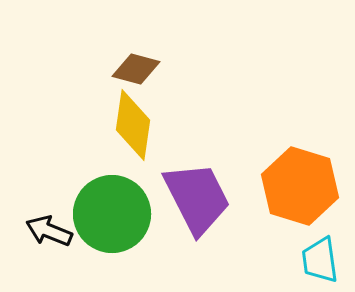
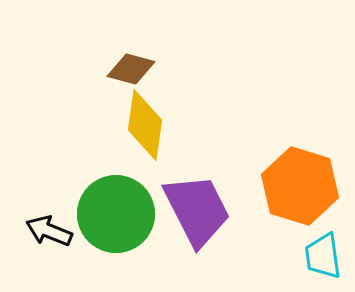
brown diamond: moved 5 px left
yellow diamond: moved 12 px right
purple trapezoid: moved 12 px down
green circle: moved 4 px right
cyan trapezoid: moved 3 px right, 4 px up
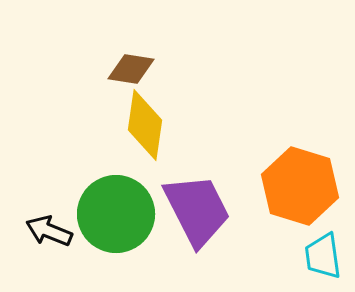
brown diamond: rotated 6 degrees counterclockwise
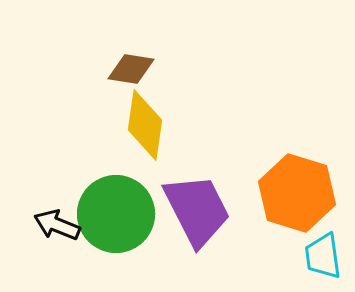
orange hexagon: moved 3 px left, 7 px down
black arrow: moved 8 px right, 6 px up
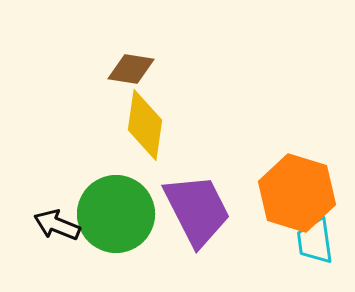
cyan trapezoid: moved 8 px left, 15 px up
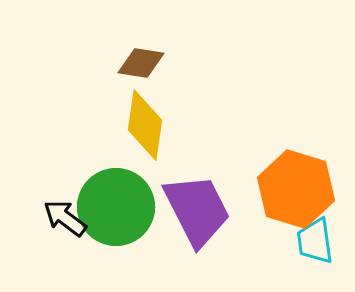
brown diamond: moved 10 px right, 6 px up
orange hexagon: moved 1 px left, 4 px up
green circle: moved 7 px up
black arrow: moved 8 px right, 7 px up; rotated 15 degrees clockwise
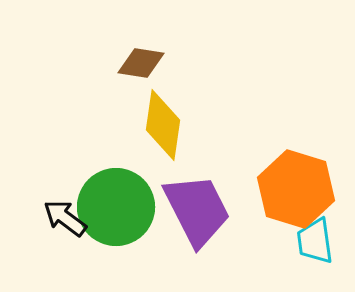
yellow diamond: moved 18 px right
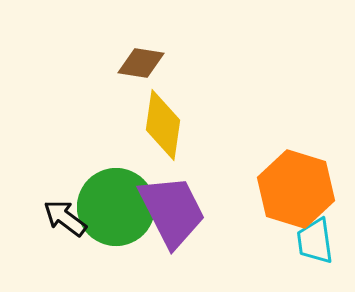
purple trapezoid: moved 25 px left, 1 px down
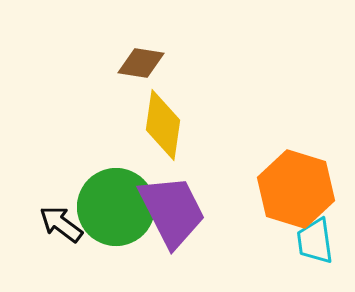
black arrow: moved 4 px left, 6 px down
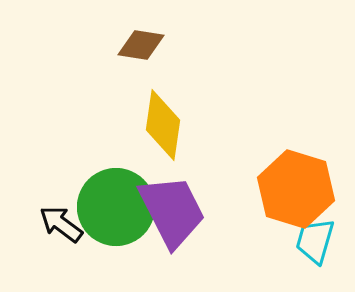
brown diamond: moved 18 px up
cyan trapezoid: rotated 24 degrees clockwise
